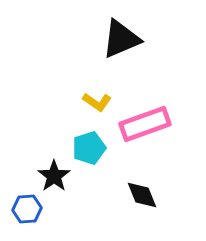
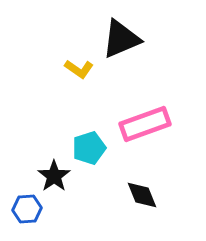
yellow L-shape: moved 18 px left, 33 px up
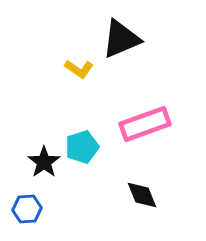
cyan pentagon: moved 7 px left, 1 px up
black star: moved 10 px left, 14 px up
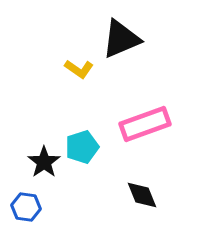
blue hexagon: moved 1 px left, 2 px up; rotated 12 degrees clockwise
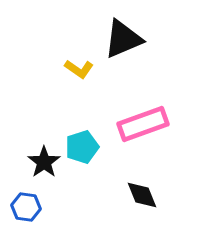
black triangle: moved 2 px right
pink rectangle: moved 2 px left
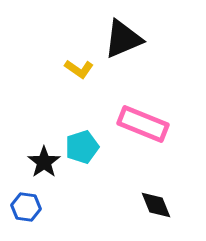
pink rectangle: rotated 42 degrees clockwise
black diamond: moved 14 px right, 10 px down
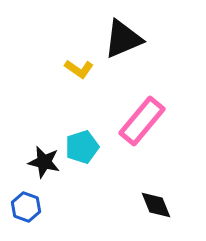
pink rectangle: moved 1 px left, 3 px up; rotated 72 degrees counterclockwise
black star: rotated 24 degrees counterclockwise
blue hexagon: rotated 12 degrees clockwise
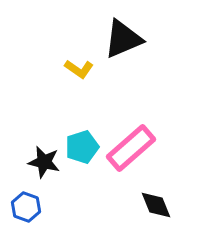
pink rectangle: moved 11 px left, 27 px down; rotated 9 degrees clockwise
